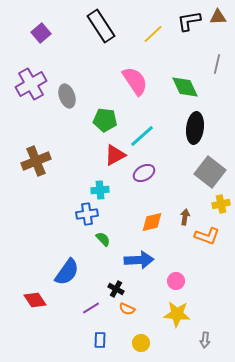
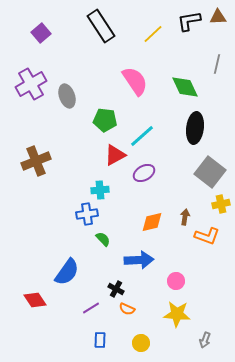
gray arrow: rotated 14 degrees clockwise
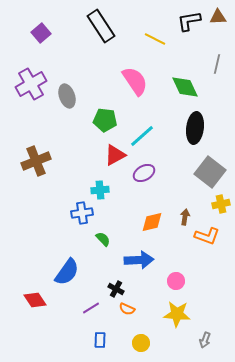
yellow line: moved 2 px right, 5 px down; rotated 70 degrees clockwise
blue cross: moved 5 px left, 1 px up
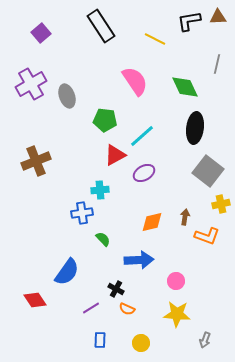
gray square: moved 2 px left, 1 px up
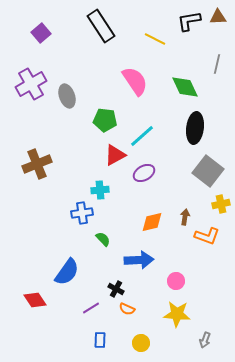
brown cross: moved 1 px right, 3 px down
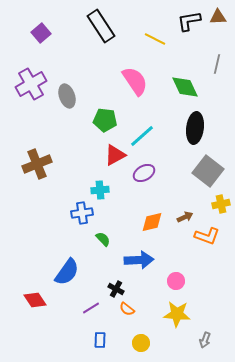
brown arrow: rotated 56 degrees clockwise
orange semicircle: rotated 14 degrees clockwise
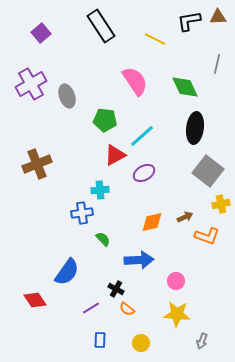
gray arrow: moved 3 px left, 1 px down
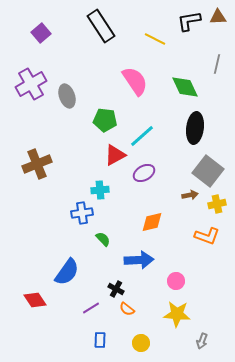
yellow cross: moved 4 px left
brown arrow: moved 5 px right, 22 px up; rotated 14 degrees clockwise
